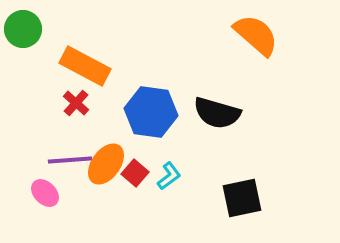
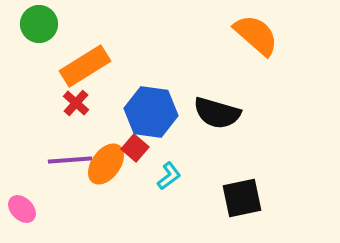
green circle: moved 16 px right, 5 px up
orange rectangle: rotated 60 degrees counterclockwise
red square: moved 25 px up
pink ellipse: moved 23 px left, 16 px down
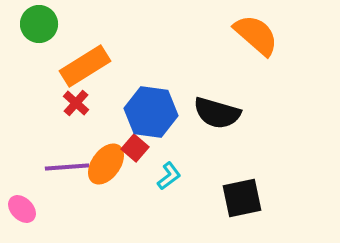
purple line: moved 3 px left, 7 px down
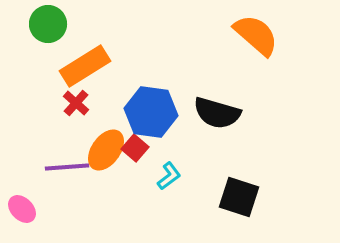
green circle: moved 9 px right
orange ellipse: moved 14 px up
black square: moved 3 px left, 1 px up; rotated 30 degrees clockwise
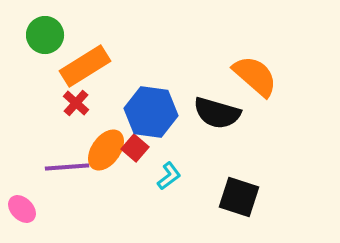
green circle: moved 3 px left, 11 px down
orange semicircle: moved 1 px left, 41 px down
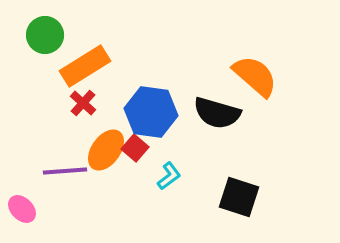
red cross: moved 7 px right
purple line: moved 2 px left, 4 px down
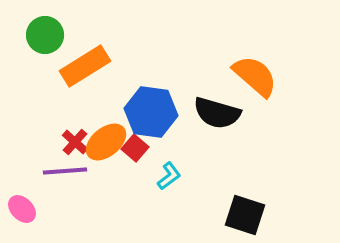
red cross: moved 8 px left, 39 px down
orange ellipse: moved 8 px up; rotated 15 degrees clockwise
black square: moved 6 px right, 18 px down
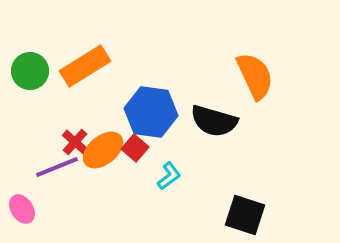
green circle: moved 15 px left, 36 px down
orange semicircle: rotated 24 degrees clockwise
black semicircle: moved 3 px left, 8 px down
orange ellipse: moved 3 px left, 8 px down
purple line: moved 8 px left, 4 px up; rotated 18 degrees counterclockwise
pink ellipse: rotated 12 degrees clockwise
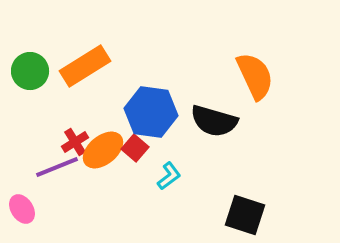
red cross: rotated 16 degrees clockwise
